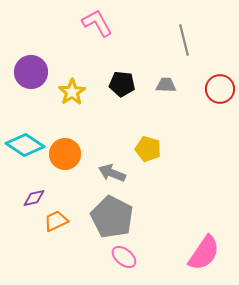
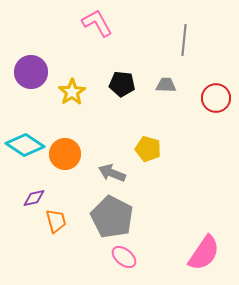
gray line: rotated 20 degrees clockwise
red circle: moved 4 px left, 9 px down
orange trapezoid: rotated 100 degrees clockwise
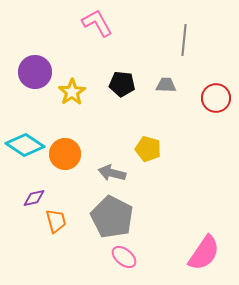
purple circle: moved 4 px right
gray arrow: rotated 8 degrees counterclockwise
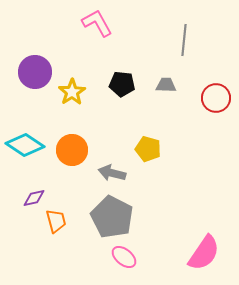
orange circle: moved 7 px right, 4 px up
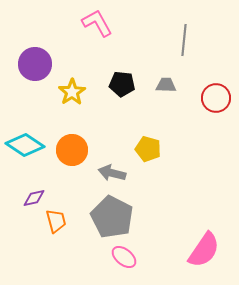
purple circle: moved 8 px up
pink semicircle: moved 3 px up
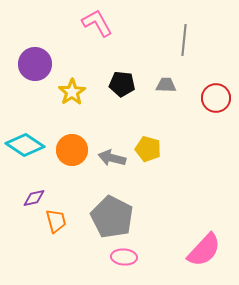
gray arrow: moved 15 px up
pink semicircle: rotated 9 degrees clockwise
pink ellipse: rotated 35 degrees counterclockwise
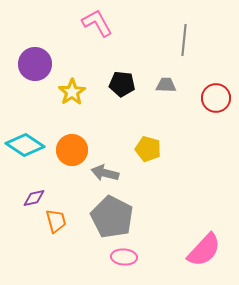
gray arrow: moved 7 px left, 15 px down
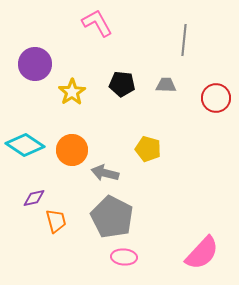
pink semicircle: moved 2 px left, 3 px down
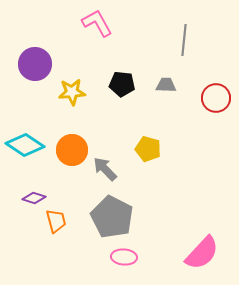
yellow star: rotated 28 degrees clockwise
gray arrow: moved 4 px up; rotated 32 degrees clockwise
purple diamond: rotated 30 degrees clockwise
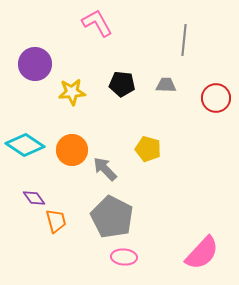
purple diamond: rotated 35 degrees clockwise
